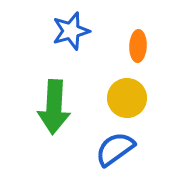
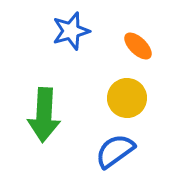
orange ellipse: rotated 48 degrees counterclockwise
green arrow: moved 10 px left, 8 px down
blue semicircle: moved 2 px down
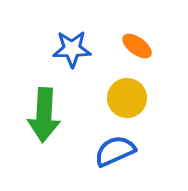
blue star: moved 1 px right, 18 px down; rotated 15 degrees clockwise
orange ellipse: moved 1 px left; rotated 8 degrees counterclockwise
blue semicircle: rotated 12 degrees clockwise
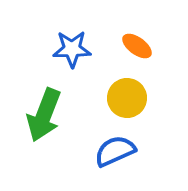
green arrow: rotated 18 degrees clockwise
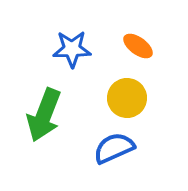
orange ellipse: moved 1 px right
blue semicircle: moved 1 px left, 3 px up
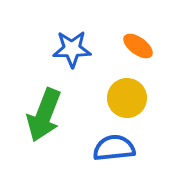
blue semicircle: rotated 18 degrees clockwise
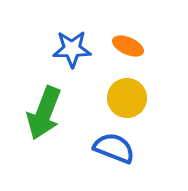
orange ellipse: moved 10 px left; rotated 12 degrees counterclockwise
green arrow: moved 2 px up
blue semicircle: rotated 27 degrees clockwise
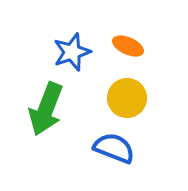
blue star: moved 3 px down; rotated 18 degrees counterclockwise
green arrow: moved 2 px right, 4 px up
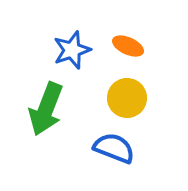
blue star: moved 2 px up
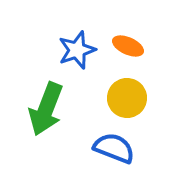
blue star: moved 5 px right
